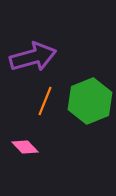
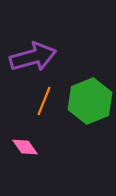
orange line: moved 1 px left
pink diamond: rotated 8 degrees clockwise
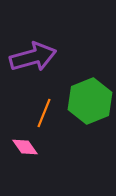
orange line: moved 12 px down
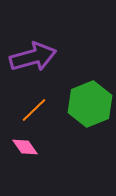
green hexagon: moved 3 px down
orange line: moved 10 px left, 3 px up; rotated 24 degrees clockwise
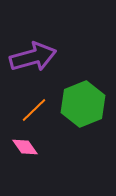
green hexagon: moved 7 px left
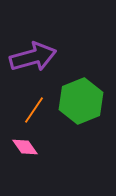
green hexagon: moved 2 px left, 3 px up
orange line: rotated 12 degrees counterclockwise
